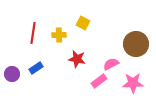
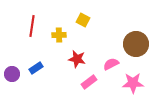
yellow square: moved 3 px up
red line: moved 1 px left, 7 px up
pink rectangle: moved 10 px left, 1 px down
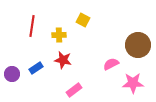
brown circle: moved 2 px right, 1 px down
red star: moved 14 px left, 1 px down
pink rectangle: moved 15 px left, 8 px down
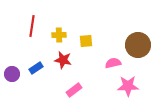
yellow square: moved 3 px right, 21 px down; rotated 32 degrees counterclockwise
pink semicircle: moved 2 px right, 1 px up; rotated 14 degrees clockwise
pink star: moved 5 px left, 3 px down
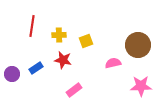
yellow square: rotated 16 degrees counterclockwise
pink star: moved 13 px right
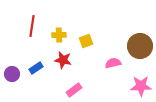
brown circle: moved 2 px right, 1 px down
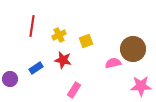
yellow cross: rotated 24 degrees counterclockwise
brown circle: moved 7 px left, 3 px down
purple circle: moved 2 px left, 5 px down
pink rectangle: rotated 21 degrees counterclockwise
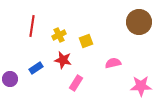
brown circle: moved 6 px right, 27 px up
pink rectangle: moved 2 px right, 7 px up
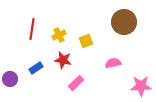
brown circle: moved 15 px left
red line: moved 3 px down
pink rectangle: rotated 14 degrees clockwise
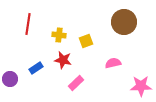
red line: moved 4 px left, 5 px up
yellow cross: rotated 32 degrees clockwise
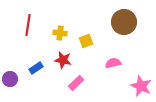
red line: moved 1 px down
yellow cross: moved 1 px right, 2 px up
pink star: rotated 25 degrees clockwise
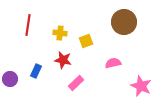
blue rectangle: moved 3 px down; rotated 32 degrees counterclockwise
